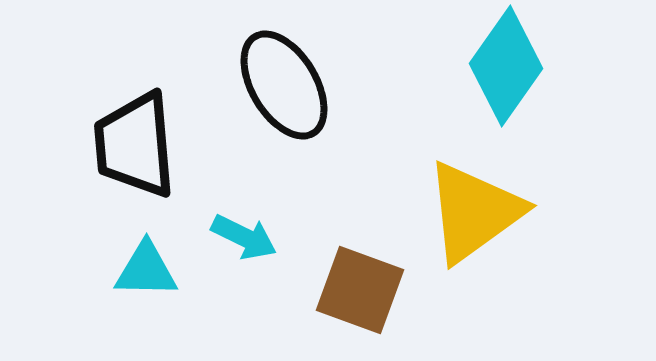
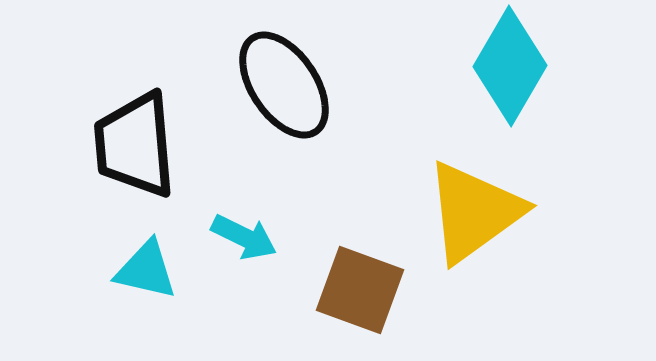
cyan diamond: moved 4 px right; rotated 5 degrees counterclockwise
black ellipse: rotated 3 degrees counterclockwise
cyan triangle: rotated 12 degrees clockwise
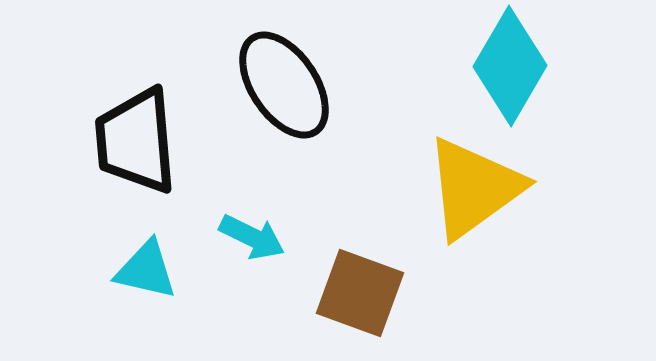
black trapezoid: moved 1 px right, 4 px up
yellow triangle: moved 24 px up
cyan arrow: moved 8 px right
brown square: moved 3 px down
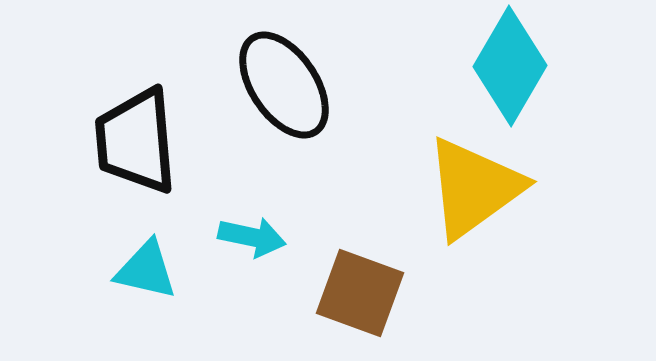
cyan arrow: rotated 14 degrees counterclockwise
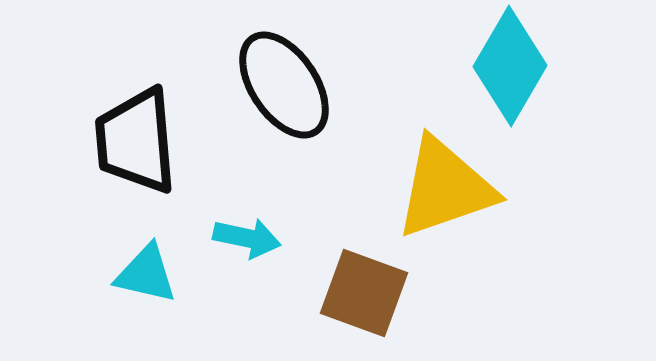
yellow triangle: moved 29 px left; rotated 17 degrees clockwise
cyan arrow: moved 5 px left, 1 px down
cyan triangle: moved 4 px down
brown square: moved 4 px right
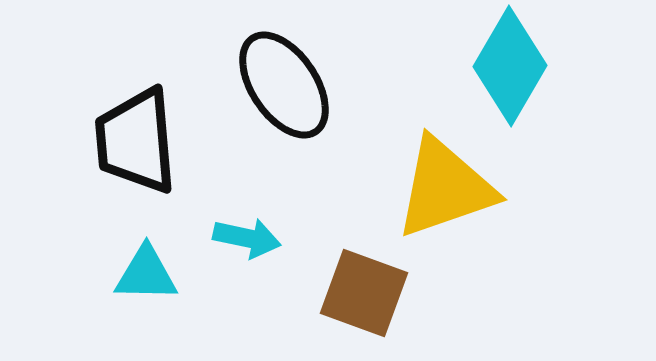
cyan triangle: rotated 12 degrees counterclockwise
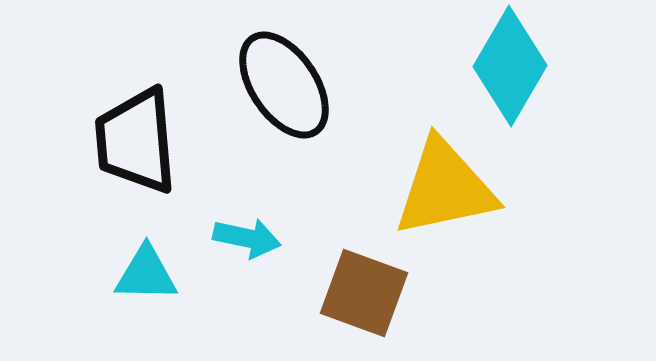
yellow triangle: rotated 7 degrees clockwise
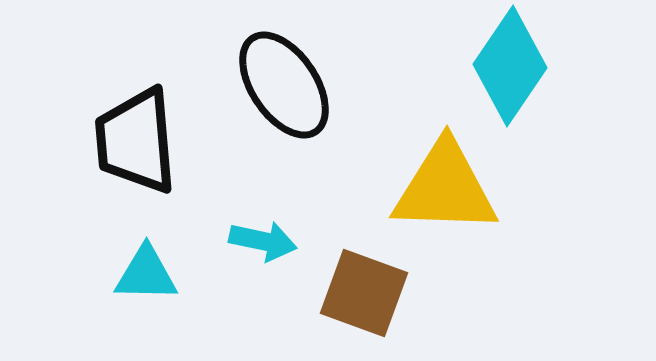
cyan diamond: rotated 4 degrees clockwise
yellow triangle: rotated 14 degrees clockwise
cyan arrow: moved 16 px right, 3 px down
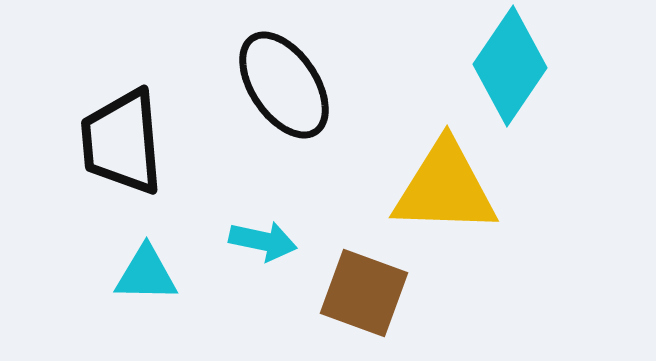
black trapezoid: moved 14 px left, 1 px down
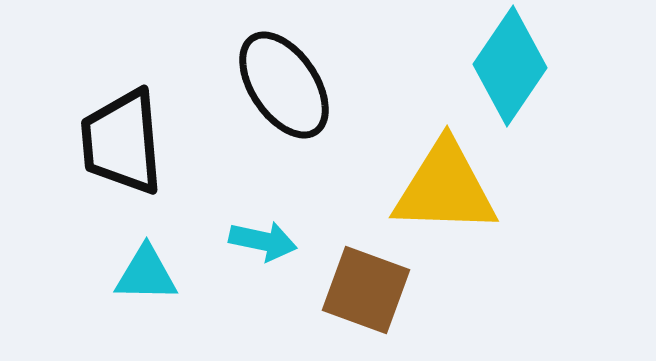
brown square: moved 2 px right, 3 px up
